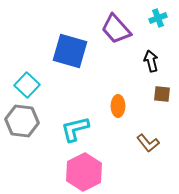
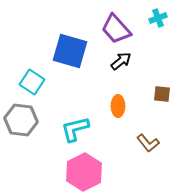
black arrow: moved 30 px left; rotated 65 degrees clockwise
cyan square: moved 5 px right, 3 px up; rotated 10 degrees counterclockwise
gray hexagon: moved 1 px left, 1 px up
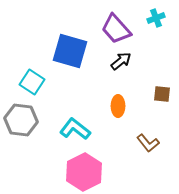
cyan cross: moved 2 px left
cyan L-shape: rotated 52 degrees clockwise
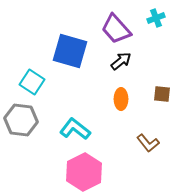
orange ellipse: moved 3 px right, 7 px up
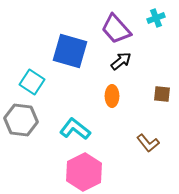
orange ellipse: moved 9 px left, 3 px up
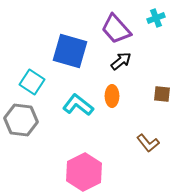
cyan L-shape: moved 3 px right, 24 px up
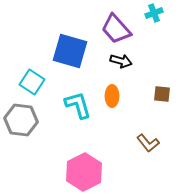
cyan cross: moved 2 px left, 5 px up
black arrow: rotated 55 degrees clockwise
cyan L-shape: rotated 36 degrees clockwise
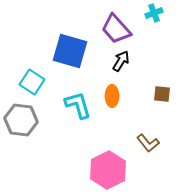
black arrow: rotated 75 degrees counterclockwise
pink hexagon: moved 24 px right, 2 px up
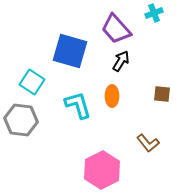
pink hexagon: moved 6 px left
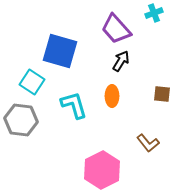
blue square: moved 10 px left
cyan L-shape: moved 4 px left
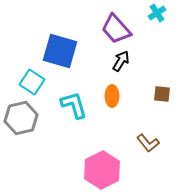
cyan cross: moved 3 px right; rotated 12 degrees counterclockwise
gray hexagon: moved 2 px up; rotated 20 degrees counterclockwise
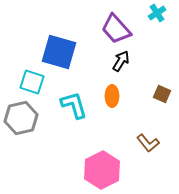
blue square: moved 1 px left, 1 px down
cyan square: rotated 15 degrees counterclockwise
brown square: rotated 18 degrees clockwise
